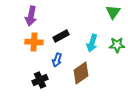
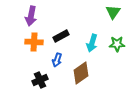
green star: moved 1 px up
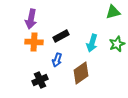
green triangle: rotated 42 degrees clockwise
purple arrow: moved 3 px down
green star: rotated 21 degrees counterclockwise
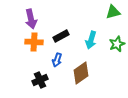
purple arrow: rotated 24 degrees counterclockwise
cyan arrow: moved 1 px left, 3 px up
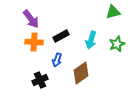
purple arrow: rotated 24 degrees counterclockwise
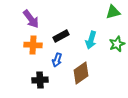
orange cross: moved 1 px left, 3 px down
black cross: rotated 21 degrees clockwise
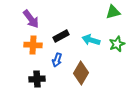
cyan arrow: rotated 90 degrees clockwise
brown diamond: rotated 25 degrees counterclockwise
black cross: moved 3 px left, 1 px up
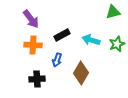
black rectangle: moved 1 px right, 1 px up
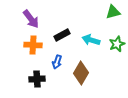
blue arrow: moved 2 px down
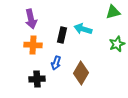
purple arrow: rotated 24 degrees clockwise
black rectangle: rotated 49 degrees counterclockwise
cyan arrow: moved 8 px left, 11 px up
blue arrow: moved 1 px left, 1 px down
